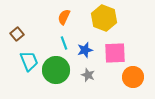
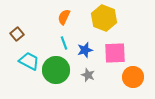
cyan trapezoid: rotated 40 degrees counterclockwise
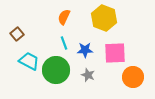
blue star: rotated 14 degrees clockwise
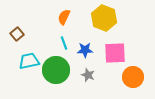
cyan trapezoid: rotated 40 degrees counterclockwise
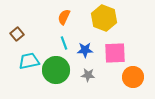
gray star: rotated 16 degrees counterclockwise
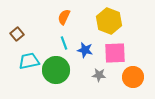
yellow hexagon: moved 5 px right, 3 px down
blue star: rotated 14 degrees clockwise
gray star: moved 11 px right
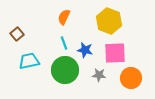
green circle: moved 9 px right
orange circle: moved 2 px left, 1 px down
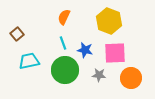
cyan line: moved 1 px left
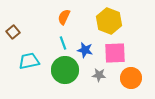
brown square: moved 4 px left, 2 px up
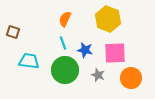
orange semicircle: moved 1 px right, 2 px down
yellow hexagon: moved 1 px left, 2 px up
brown square: rotated 32 degrees counterclockwise
cyan trapezoid: rotated 20 degrees clockwise
gray star: moved 1 px left; rotated 16 degrees clockwise
